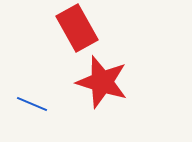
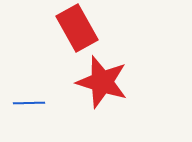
blue line: moved 3 px left, 1 px up; rotated 24 degrees counterclockwise
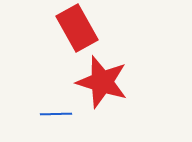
blue line: moved 27 px right, 11 px down
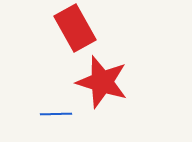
red rectangle: moved 2 px left
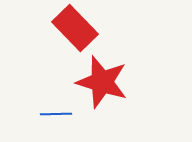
red rectangle: rotated 15 degrees counterclockwise
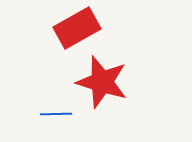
red rectangle: moved 2 px right; rotated 75 degrees counterclockwise
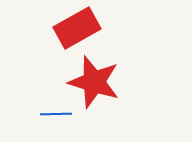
red star: moved 8 px left
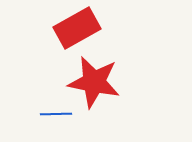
red star: rotated 6 degrees counterclockwise
